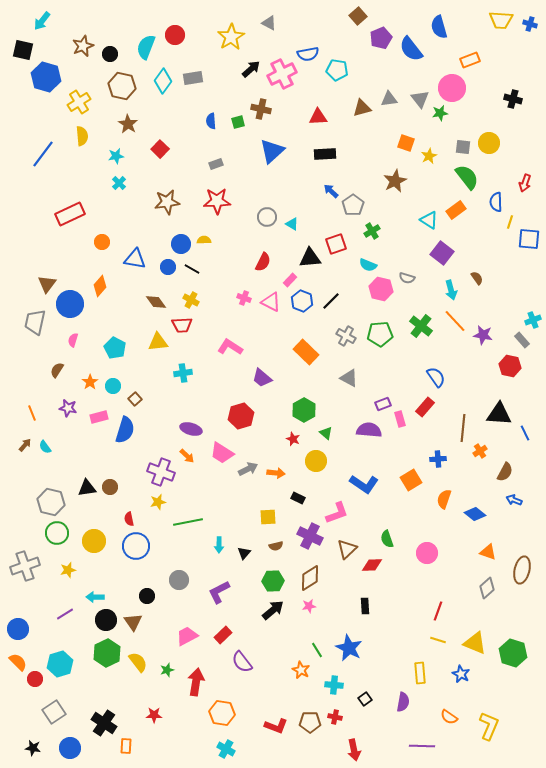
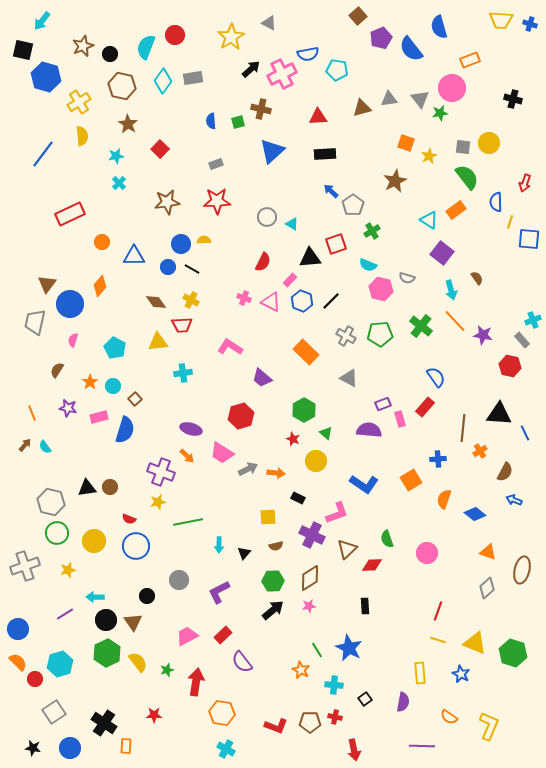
blue triangle at (135, 259): moved 1 px left, 3 px up; rotated 10 degrees counterclockwise
red semicircle at (129, 519): rotated 56 degrees counterclockwise
purple cross at (310, 536): moved 2 px right, 1 px up
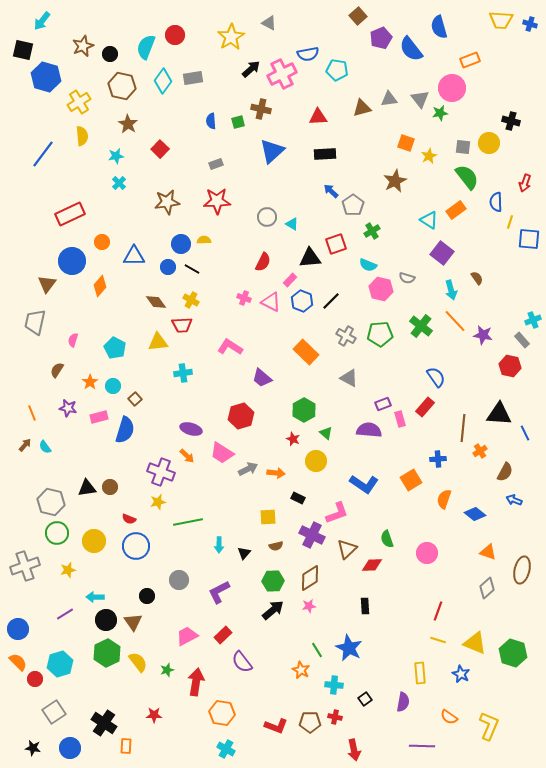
black cross at (513, 99): moved 2 px left, 22 px down
blue circle at (70, 304): moved 2 px right, 43 px up
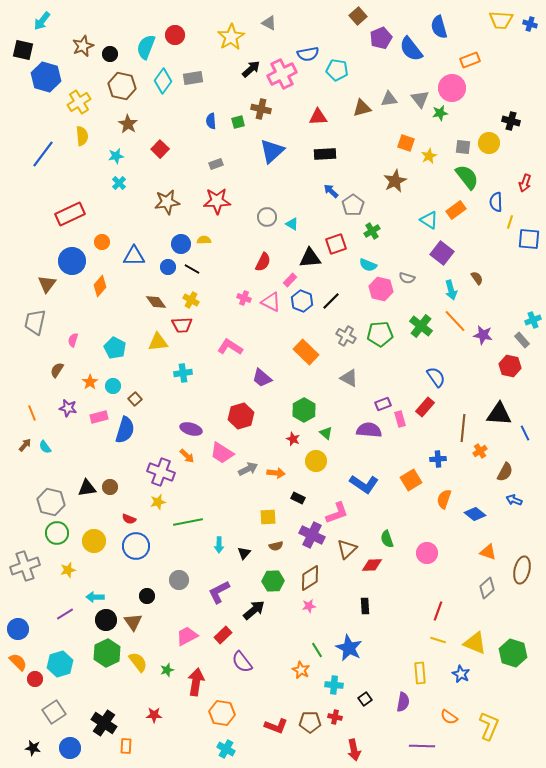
black arrow at (273, 610): moved 19 px left
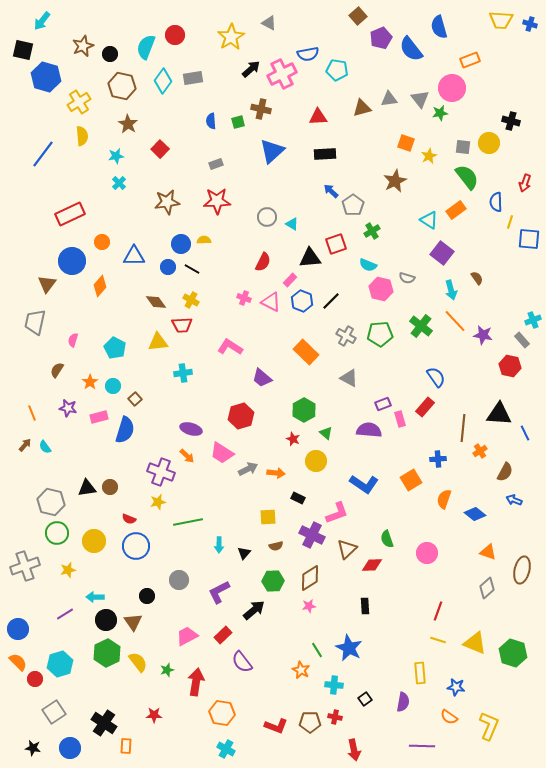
blue star at (461, 674): moved 5 px left, 13 px down; rotated 18 degrees counterclockwise
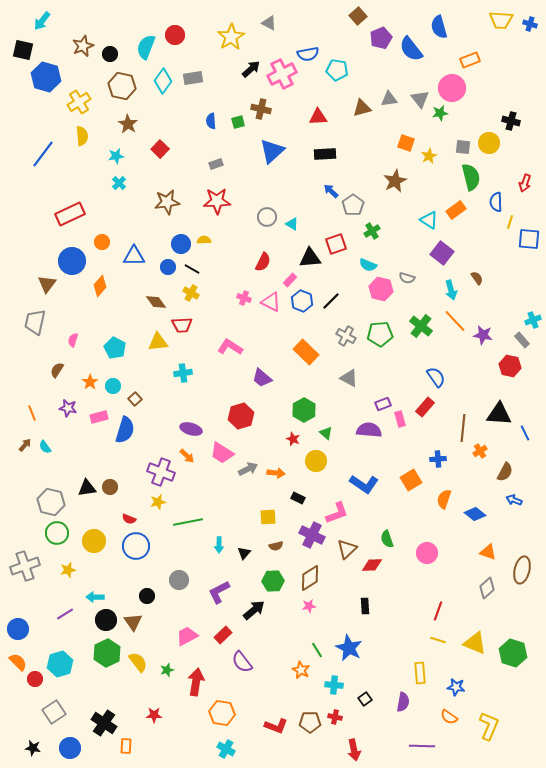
green semicircle at (467, 177): moved 4 px right; rotated 24 degrees clockwise
yellow cross at (191, 300): moved 7 px up
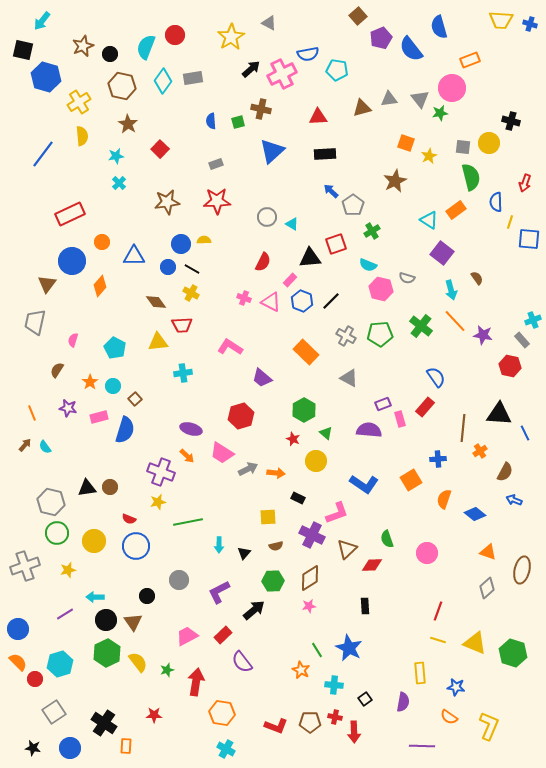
red arrow at (354, 750): moved 18 px up; rotated 10 degrees clockwise
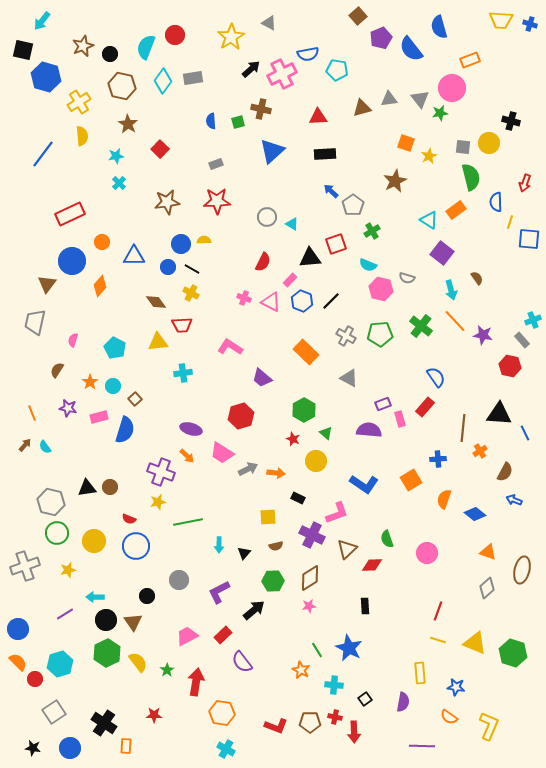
green star at (167, 670): rotated 16 degrees counterclockwise
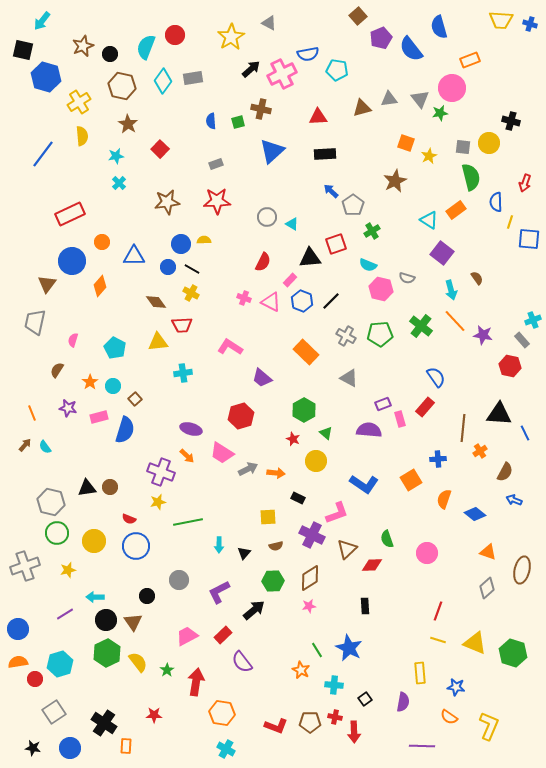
orange semicircle at (18, 662): rotated 54 degrees counterclockwise
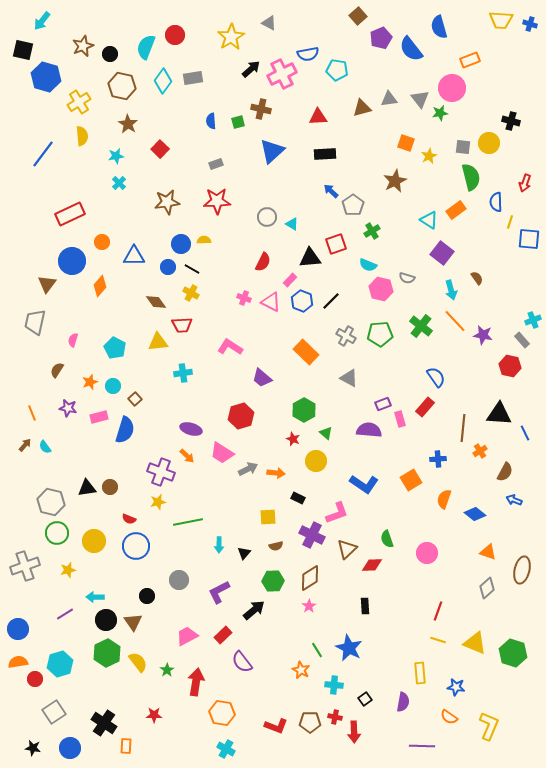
orange star at (90, 382): rotated 14 degrees clockwise
pink star at (309, 606): rotated 24 degrees counterclockwise
